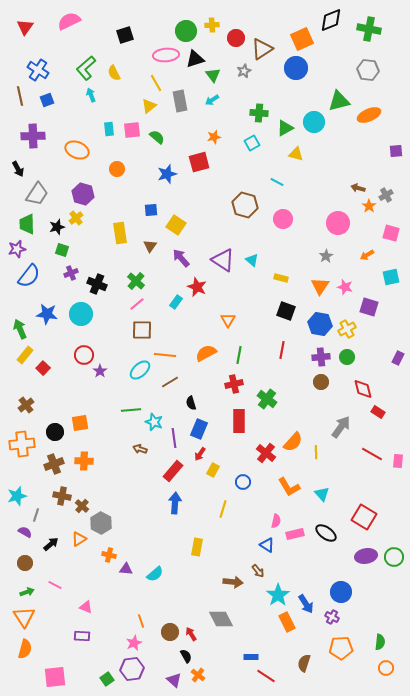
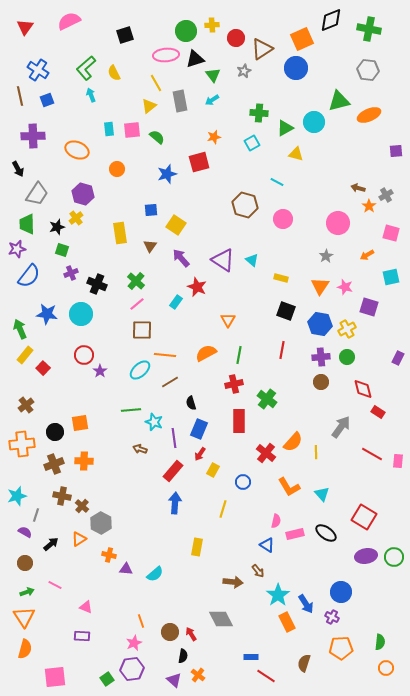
black semicircle at (186, 656): moved 3 px left; rotated 40 degrees clockwise
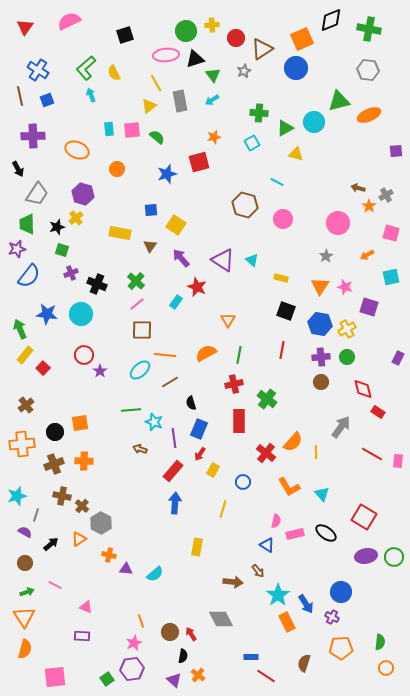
yellow rectangle at (120, 233): rotated 70 degrees counterclockwise
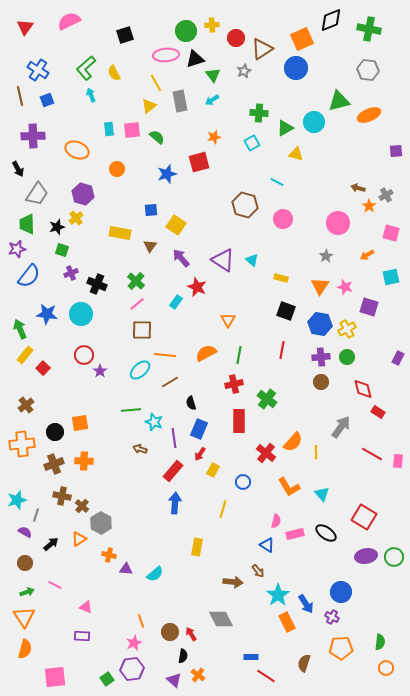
cyan star at (17, 496): moved 4 px down
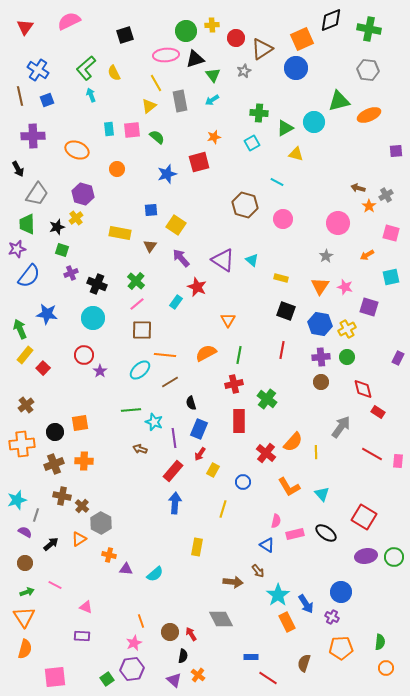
cyan circle at (81, 314): moved 12 px right, 4 px down
red line at (266, 676): moved 2 px right, 2 px down
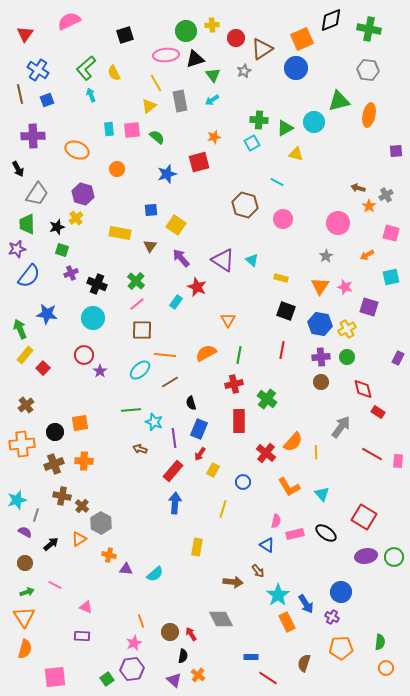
red triangle at (25, 27): moved 7 px down
brown line at (20, 96): moved 2 px up
green cross at (259, 113): moved 7 px down
orange ellipse at (369, 115): rotated 55 degrees counterclockwise
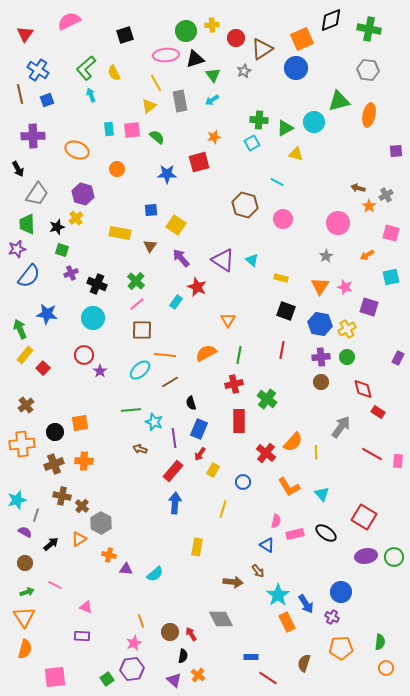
blue star at (167, 174): rotated 18 degrees clockwise
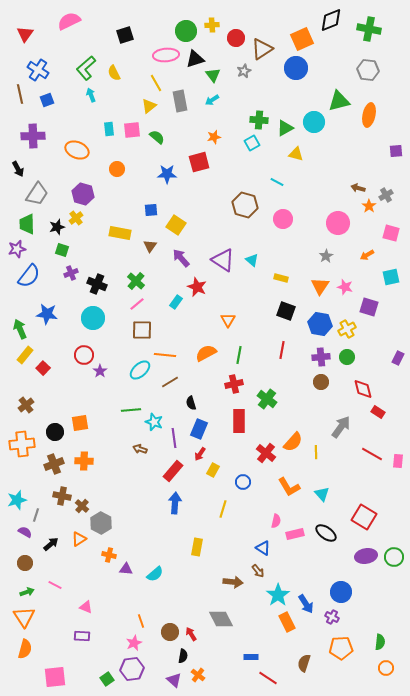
blue triangle at (267, 545): moved 4 px left, 3 px down
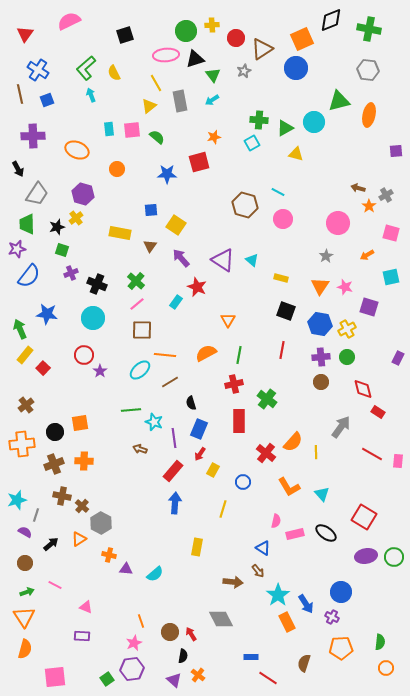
cyan line at (277, 182): moved 1 px right, 10 px down
